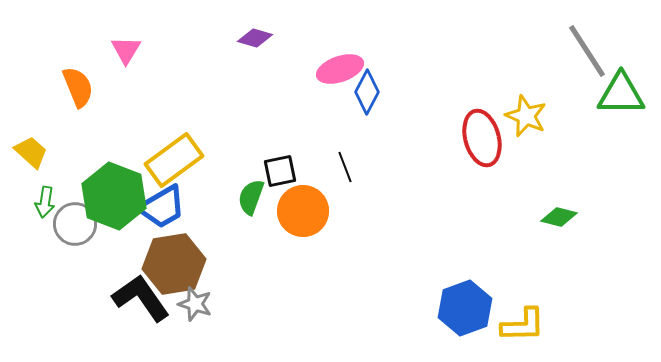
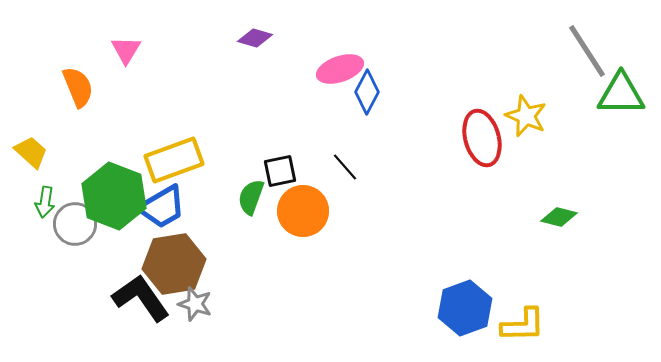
yellow rectangle: rotated 16 degrees clockwise
black line: rotated 20 degrees counterclockwise
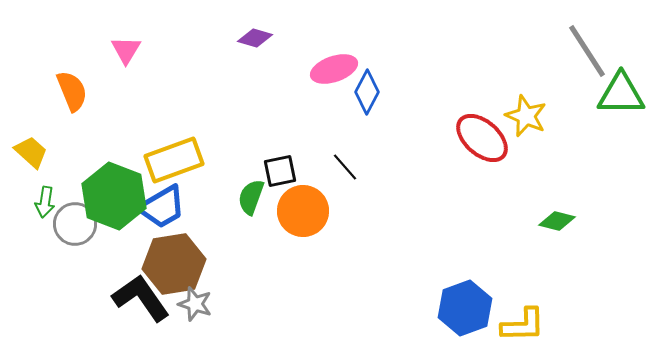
pink ellipse: moved 6 px left
orange semicircle: moved 6 px left, 4 px down
red ellipse: rotated 34 degrees counterclockwise
green diamond: moved 2 px left, 4 px down
